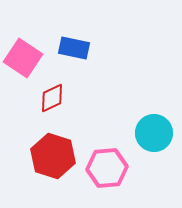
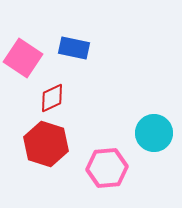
red hexagon: moved 7 px left, 12 px up
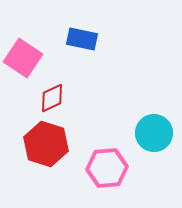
blue rectangle: moved 8 px right, 9 px up
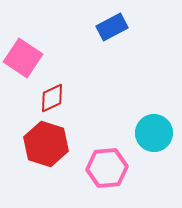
blue rectangle: moved 30 px right, 12 px up; rotated 40 degrees counterclockwise
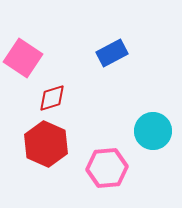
blue rectangle: moved 26 px down
red diamond: rotated 8 degrees clockwise
cyan circle: moved 1 px left, 2 px up
red hexagon: rotated 6 degrees clockwise
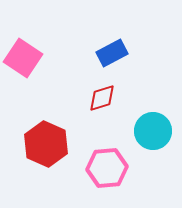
red diamond: moved 50 px right
